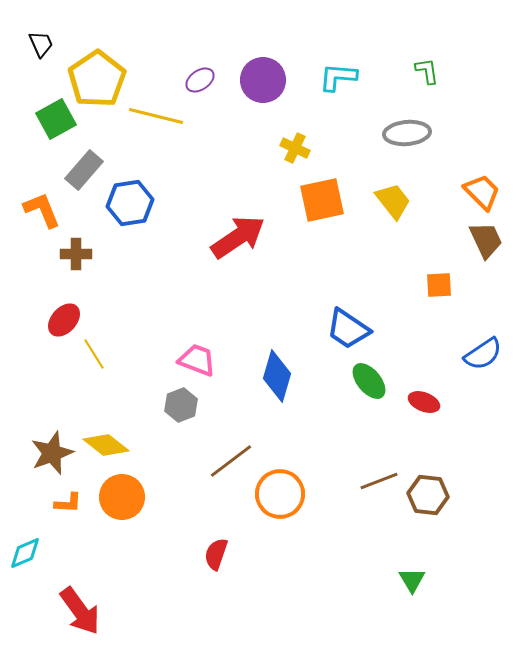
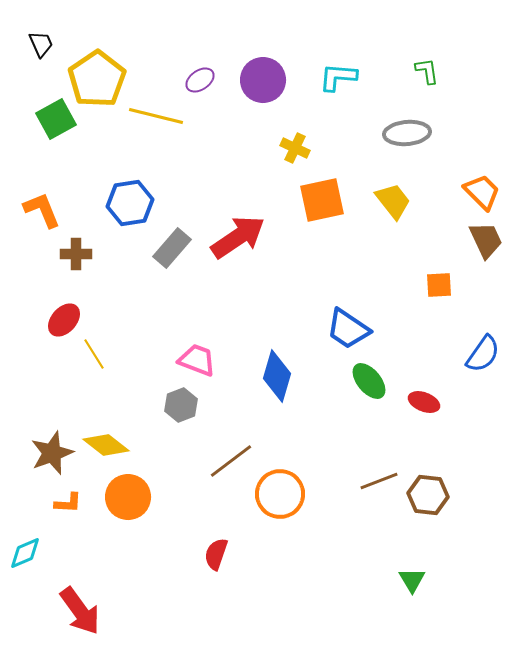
gray rectangle at (84, 170): moved 88 px right, 78 px down
blue semicircle at (483, 354): rotated 21 degrees counterclockwise
orange circle at (122, 497): moved 6 px right
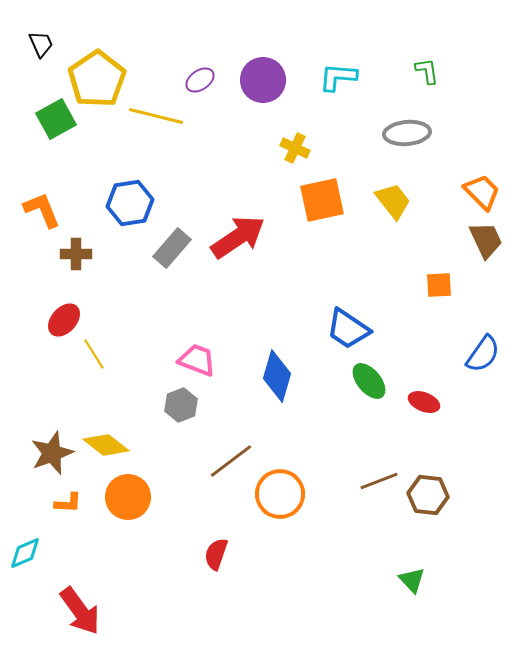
green triangle at (412, 580): rotated 12 degrees counterclockwise
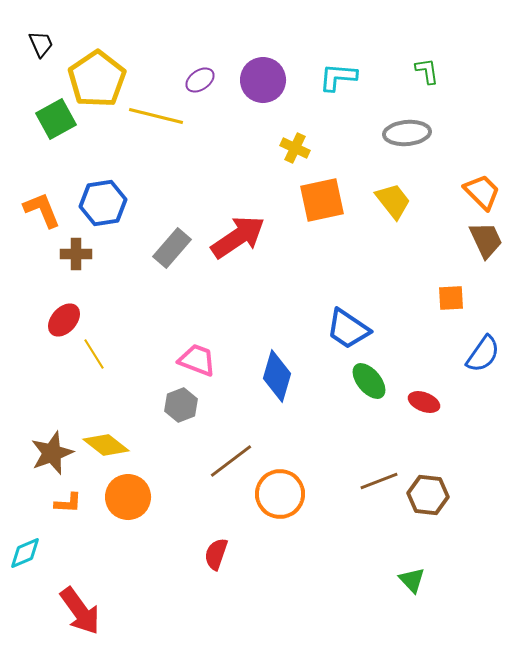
blue hexagon at (130, 203): moved 27 px left
orange square at (439, 285): moved 12 px right, 13 px down
